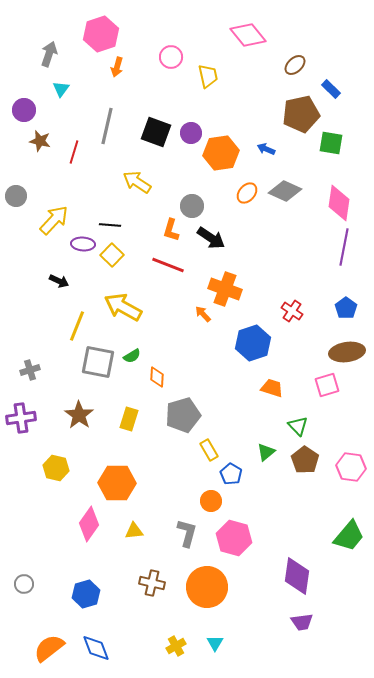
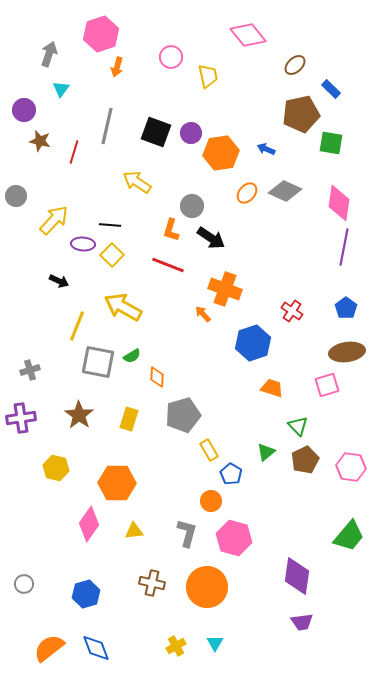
brown pentagon at (305, 460): rotated 12 degrees clockwise
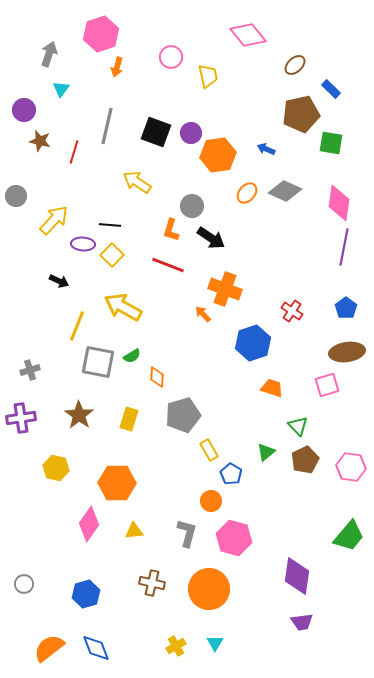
orange hexagon at (221, 153): moved 3 px left, 2 px down
orange circle at (207, 587): moved 2 px right, 2 px down
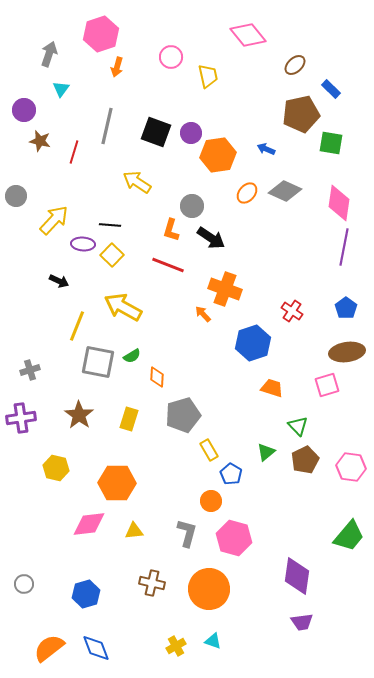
pink diamond at (89, 524): rotated 48 degrees clockwise
cyan triangle at (215, 643): moved 2 px left, 2 px up; rotated 42 degrees counterclockwise
